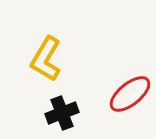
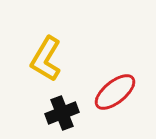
red ellipse: moved 15 px left, 2 px up
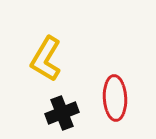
red ellipse: moved 6 px down; rotated 54 degrees counterclockwise
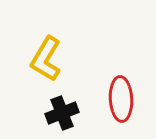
red ellipse: moved 6 px right, 1 px down
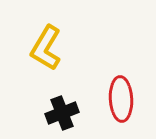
yellow L-shape: moved 11 px up
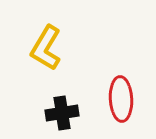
black cross: rotated 12 degrees clockwise
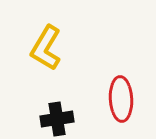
black cross: moved 5 px left, 6 px down
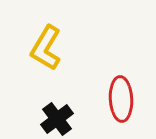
black cross: rotated 28 degrees counterclockwise
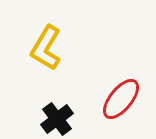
red ellipse: rotated 42 degrees clockwise
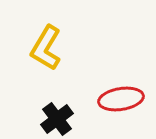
red ellipse: rotated 42 degrees clockwise
